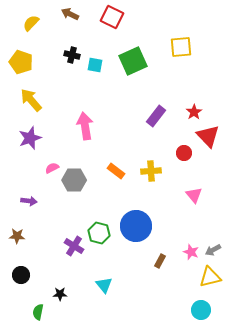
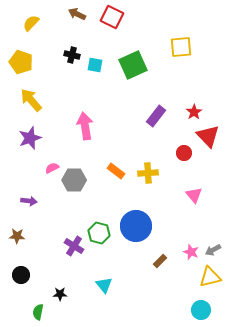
brown arrow: moved 7 px right
green square: moved 4 px down
yellow cross: moved 3 px left, 2 px down
brown rectangle: rotated 16 degrees clockwise
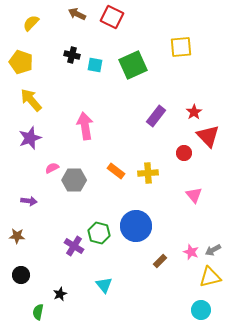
black star: rotated 24 degrees counterclockwise
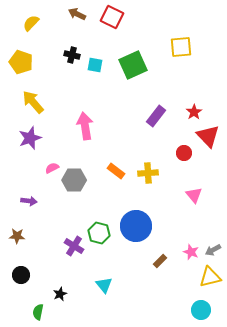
yellow arrow: moved 2 px right, 2 px down
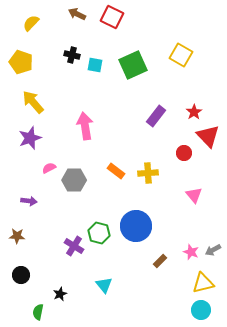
yellow square: moved 8 px down; rotated 35 degrees clockwise
pink semicircle: moved 3 px left
yellow triangle: moved 7 px left, 6 px down
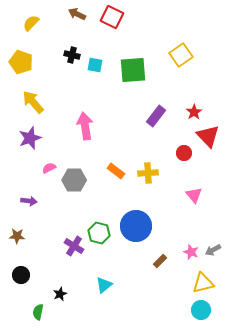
yellow square: rotated 25 degrees clockwise
green square: moved 5 px down; rotated 20 degrees clockwise
cyan triangle: rotated 30 degrees clockwise
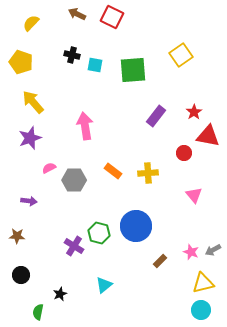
red triangle: rotated 35 degrees counterclockwise
orange rectangle: moved 3 px left
